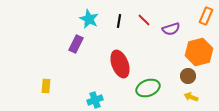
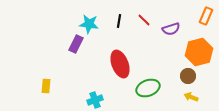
cyan star: moved 5 px down; rotated 18 degrees counterclockwise
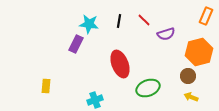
purple semicircle: moved 5 px left, 5 px down
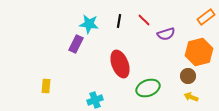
orange rectangle: moved 1 px down; rotated 30 degrees clockwise
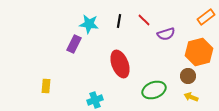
purple rectangle: moved 2 px left
green ellipse: moved 6 px right, 2 px down
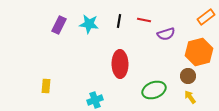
red line: rotated 32 degrees counterclockwise
purple rectangle: moved 15 px left, 19 px up
red ellipse: rotated 20 degrees clockwise
yellow arrow: moved 1 px left; rotated 32 degrees clockwise
